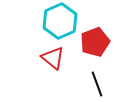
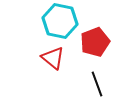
cyan hexagon: rotated 24 degrees counterclockwise
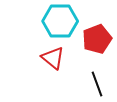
cyan hexagon: rotated 12 degrees counterclockwise
red pentagon: moved 2 px right, 3 px up
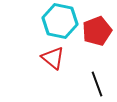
cyan hexagon: rotated 12 degrees clockwise
red pentagon: moved 8 px up
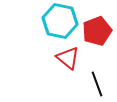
red triangle: moved 15 px right
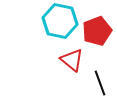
red triangle: moved 4 px right, 2 px down
black line: moved 3 px right, 1 px up
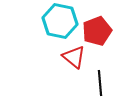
red triangle: moved 2 px right, 3 px up
black line: rotated 15 degrees clockwise
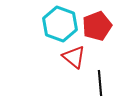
cyan hexagon: moved 3 px down; rotated 8 degrees clockwise
red pentagon: moved 5 px up
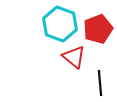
red pentagon: moved 1 px right, 3 px down
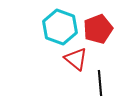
cyan hexagon: moved 3 px down
red triangle: moved 2 px right, 2 px down
